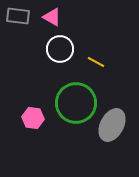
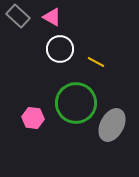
gray rectangle: rotated 35 degrees clockwise
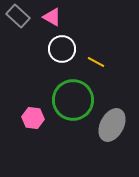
white circle: moved 2 px right
green circle: moved 3 px left, 3 px up
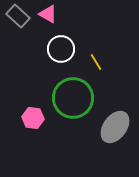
pink triangle: moved 4 px left, 3 px up
white circle: moved 1 px left
yellow line: rotated 30 degrees clockwise
green circle: moved 2 px up
gray ellipse: moved 3 px right, 2 px down; rotated 8 degrees clockwise
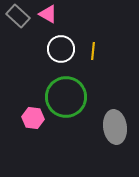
yellow line: moved 3 px left, 11 px up; rotated 36 degrees clockwise
green circle: moved 7 px left, 1 px up
gray ellipse: rotated 44 degrees counterclockwise
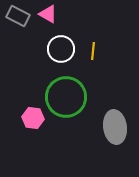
gray rectangle: rotated 15 degrees counterclockwise
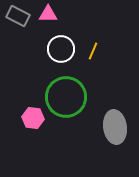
pink triangle: rotated 30 degrees counterclockwise
yellow line: rotated 18 degrees clockwise
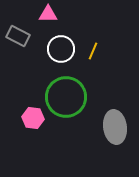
gray rectangle: moved 20 px down
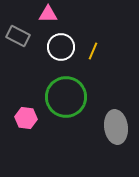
white circle: moved 2 px up
pink hexagon: moved 7 px left
gray ellipse: moved 1 px right
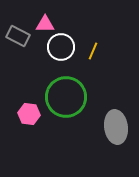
pink triangle: moved 3 px left, 10 px down
pink hexagon: moved 3 px right, 4 px up
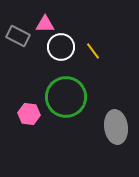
yellow line: rotated 60 degrees counterclockwise
